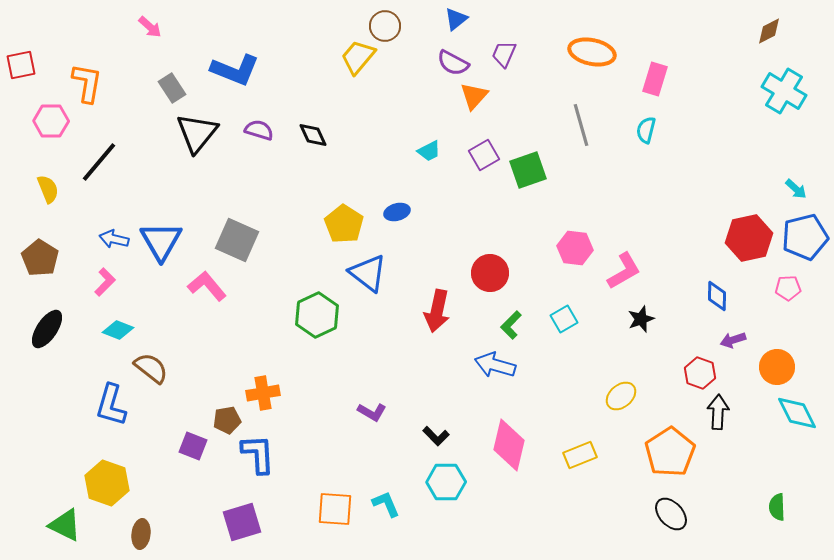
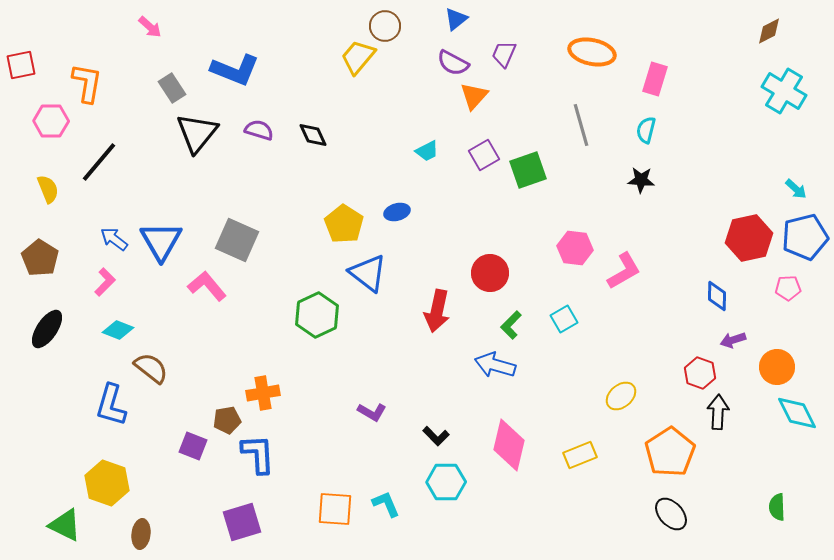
cyan trapezoid at (429, 151): moved 2 px left
blue arrow at (114, 239): rotated 24 degrees clockwise
black star at (641, 319): moved 139 px up; rotated 24 degrees clockwise
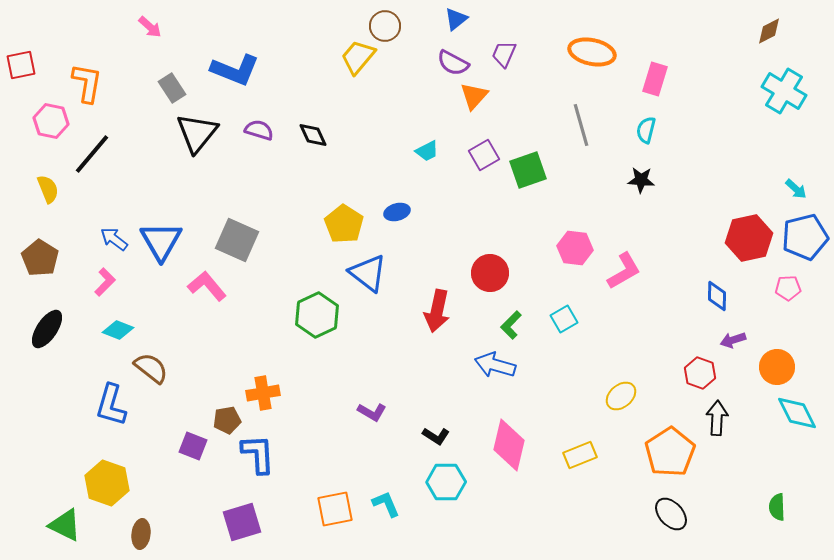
pink hexagon at (51, 121): rotated 12 degrees clockwise
black line at (99, 162): moved 7 px left, 8 px up
black arrow at (718, 412): moved 1 px left, 6 px down
black L-shape at (436, 436): rotated 12 degrees counterclockwise
orange square at (335, 509): rotated 15 degrees counterclockwise
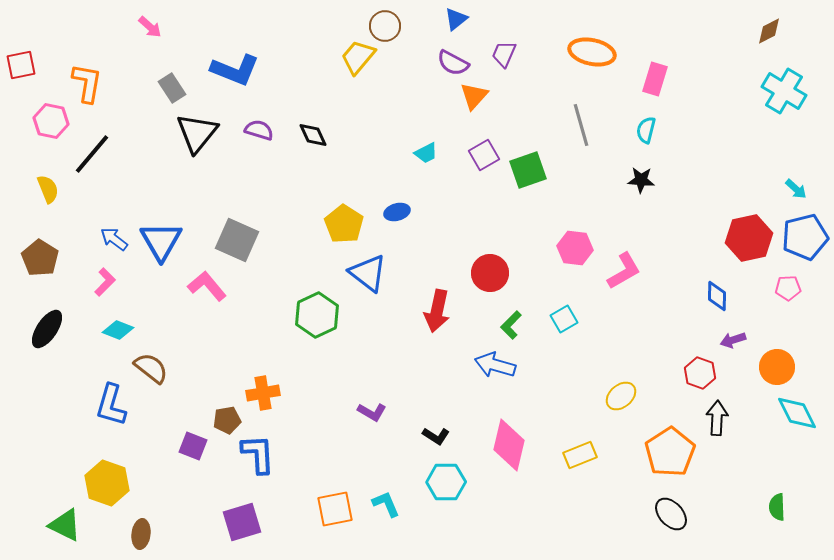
cyan trapezoid at (427, 151): moved 1 px left, 2 px down
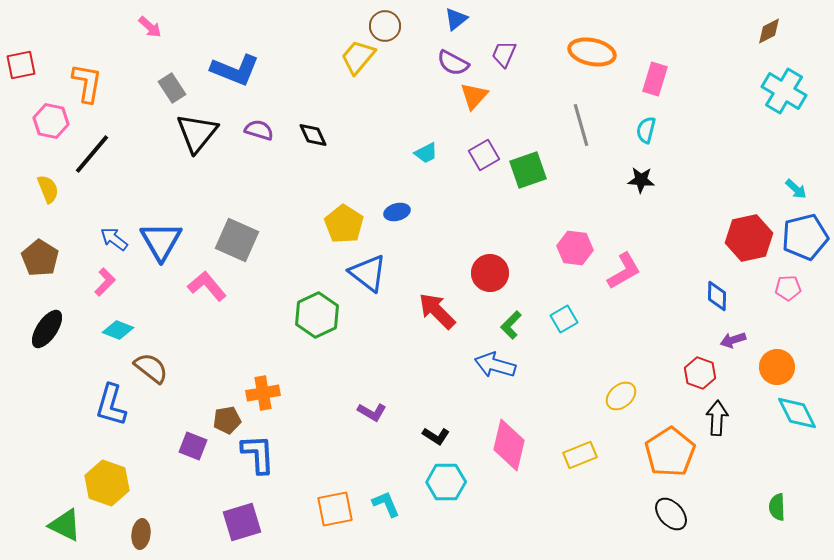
red arrow at (437, 311): rotated 123 degrees clockwise
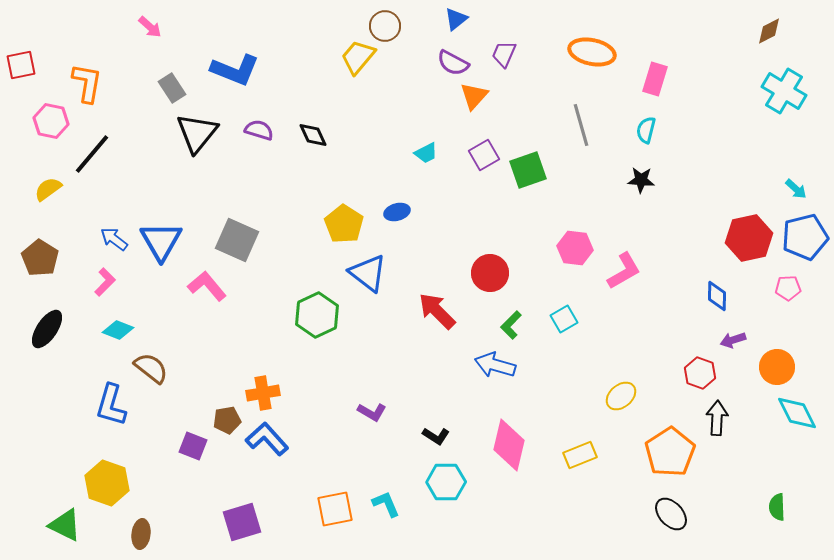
yellow semicircle at (48, 189): rotated 104 degrees counterclockwise
blue L-shape at (258, 454): moved 9 px right, 15 px up; rotated 39 degrees counterclockwise
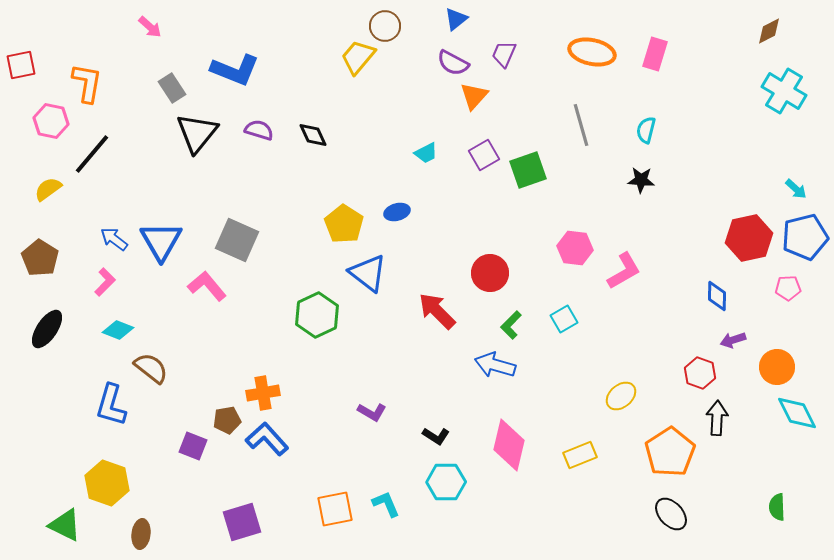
pink rectangle at (655, 79): moved 25 px up
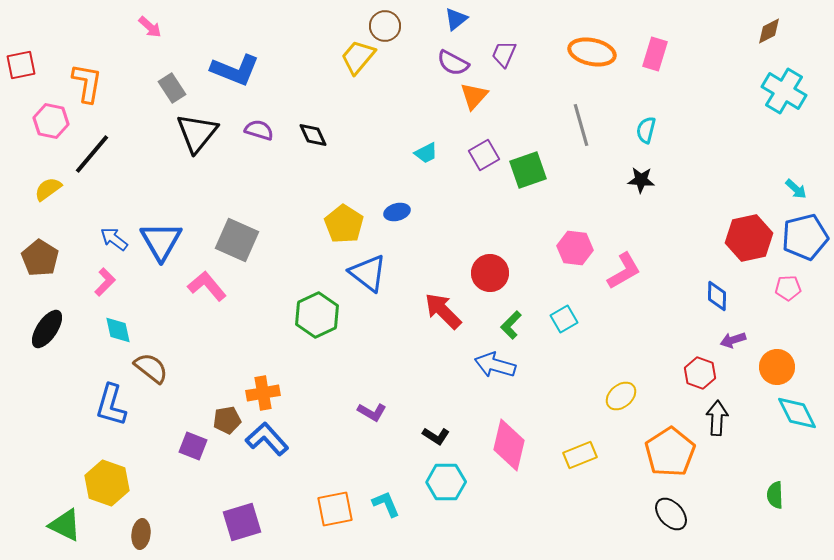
red arrow at (437, 311): moved 6 px right
cyan diamond at (118, 330): rotated 56 degrees clockwise
green semicircle at (777, 507): moved 2 px left, 12 px up
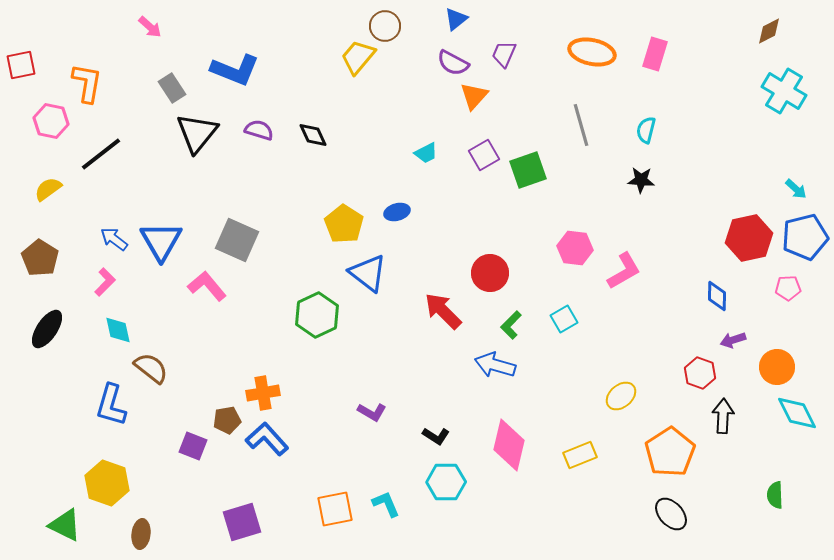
black line at (92, 154): moved 9 px right; rotated 12 degrees clockwise
black arrow at (717, 418): moved 6 px right, 2 px up
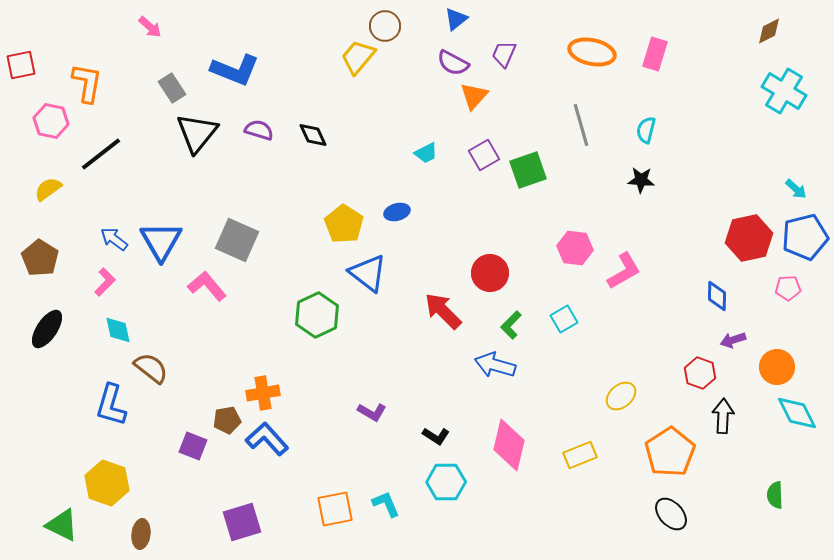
green triangle at (65, 525): moved 3 px left
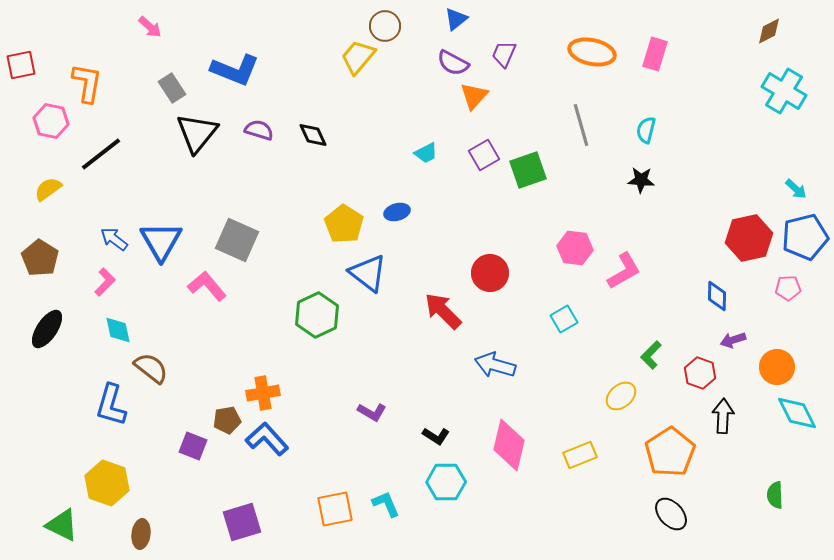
green L-shape at (511, 325): moved 140 px right, 30 px down
